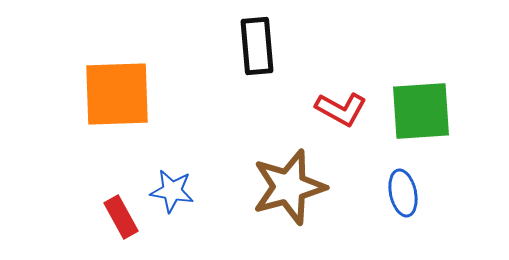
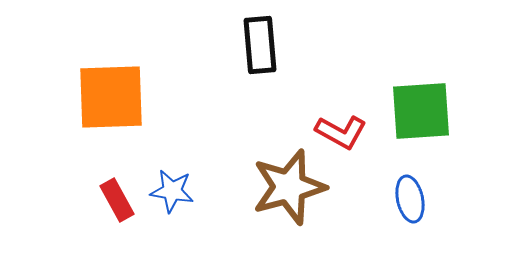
black rectangle: moved 3 px right, 1 px up
orange square: moved 6 px left, 3 px down
red L-shape: moved 23 px down
blue ellipse: moved 7 px right, 6 px down
red rectangle: moved 4 px left, 17 px up
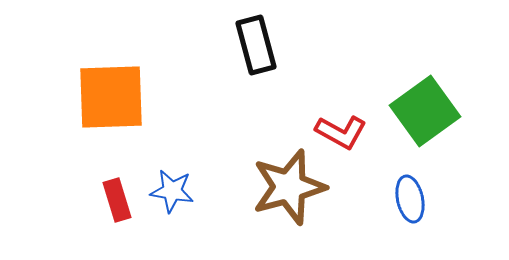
black rectangle: moved 4 px left; rotated 10 degrees counterclockwise
green square: moved 4 px right; rotated 32 degrees counterclockwise
red rectangle: rotated 12 degrees clockwise
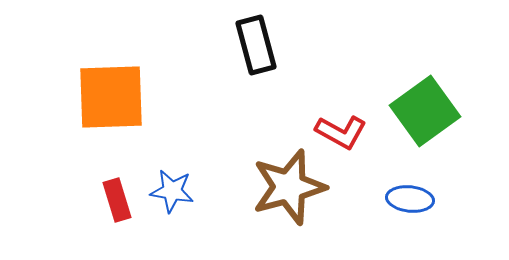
blue ellipse: rotated 72 degrees counterclockwise
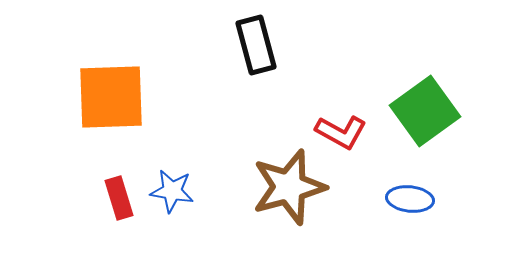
red rectangle: moved 2 px right, 2 px up
